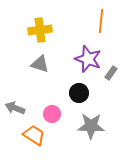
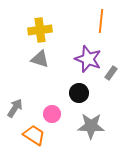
gray triangle: moved 5 px up
gray arrow: rotated 102 degrees clockwise
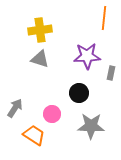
orange line: moved 3 px right, 3 px up
purple star: moved 1 px left, 3 px up; rotated 24 degrees counterclockwise
gray rectangle: rotated 24 degrees counterclockwise
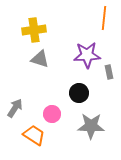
yellow cross: moved 6 px left
purple star: moved 1 px up
gray rectangle: moved 2 px left, 1 px up; rotated 24 degrees counterclockwise
